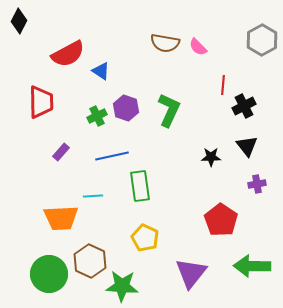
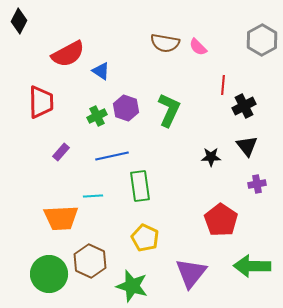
green star: moved 10 px right; rotated 12 degrees clockwise
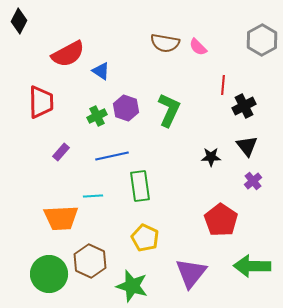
purple cross: moved 4 px left, 3 px up; rotated 30 degrees counterclockwise
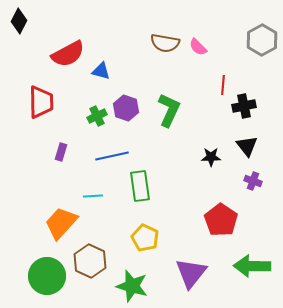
blue triangle: rotated 18 degrees counterclockwise
black cross: rotated 15 degrees clockwise
purple rectangle: rotated 24 degrees counterclockwise
purple cross: rotated 30 degrees counterclockwise
orange trapezoid: moved 5 px down; rotated 135 degrees clockwise
green circle: moved 2 px left, 2 px down
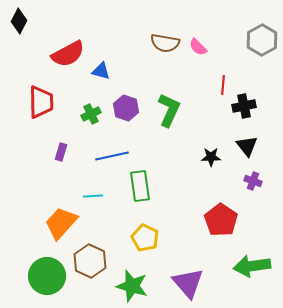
green cross: moved 6 px left, 2 px up
green arrow: rotated 9 degrees counterclockwise
purple triangle: moved 3 px left, 10 px down; rotated 20 degrees counterclockwise
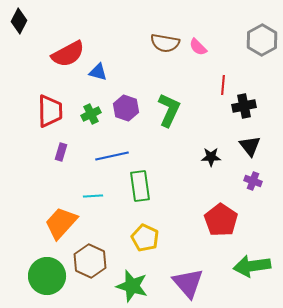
blue triangle: moved 3 px left, 1 px down
red trapezoid: moved 9 px right, 9 px down
black triangle: moved 3 px right
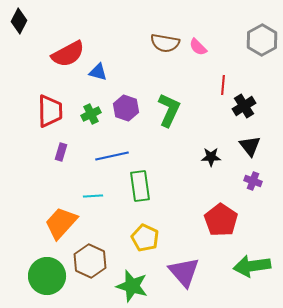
black cross: rotated 20 degrees counterclockwise
purple triangle: moved 4 px left, 11 px up
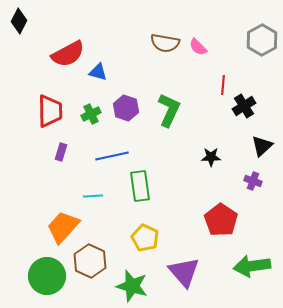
black triangle: moved 12 px right; rotated 25 degrees clockwise
orange trapezoid: moved 2 px right, 4 px down
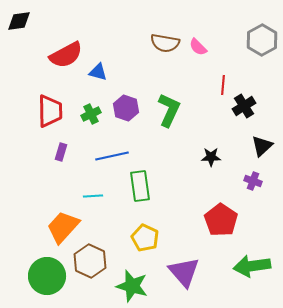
black diamond: rotated 55 degrees clockwise
red semicircle: moved 2 px left, 1 px down
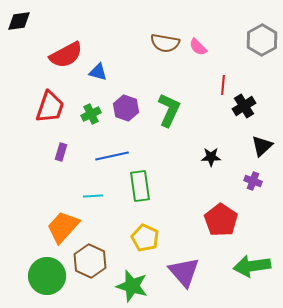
red trapezoid: moved 4 px up; rotated 20 degrees clockwise
